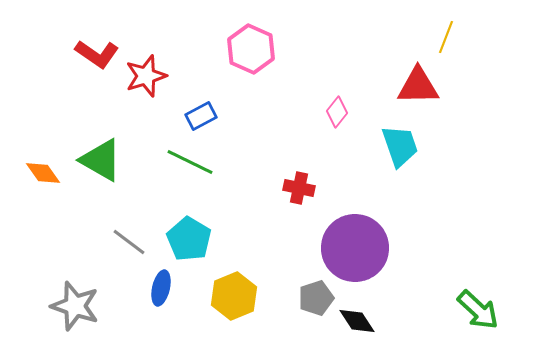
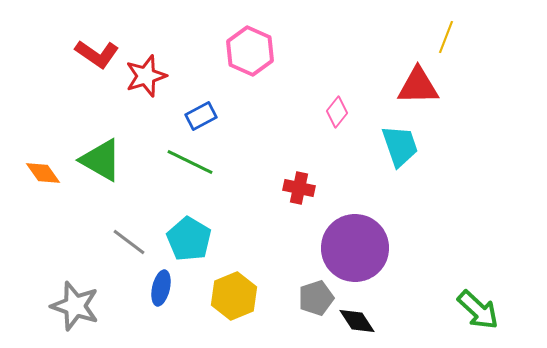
pink hexagon: moved 1 px left, 2 px down
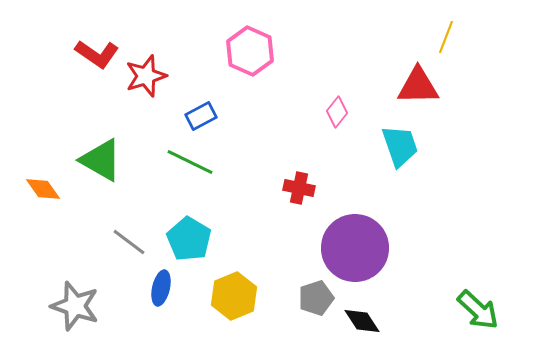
orange diamond: moved 16 px down
black diamond: moved 5 px right
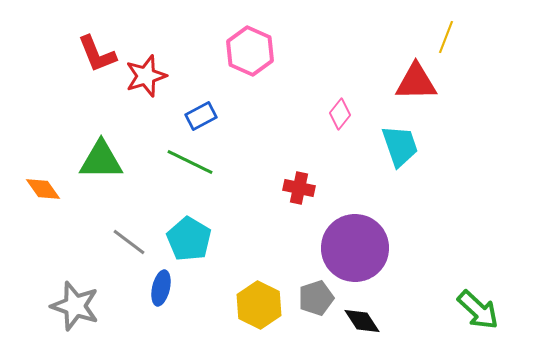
red L-shape: rotated 33 degrees clockwise
red triangle: moved 2 px left, 4 px up
pink diamond: moved 3 px right, 2 px down
green triangle: rotated 30 degrees counterclockwise
yellow hexagon: moved 25 px right, 9 px down; rotated 12 degrees counterclockwise
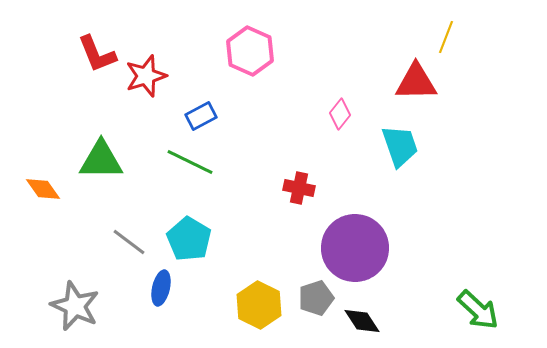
gray star: rotated 6 degrees clockwise
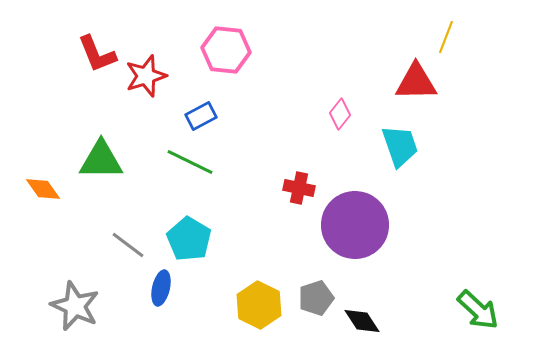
pink hexagon: moved 24 px left, 1 px up; rotated 18 degrees counterclockwise
gray line: moved 1 px left, 3 px down
purple circle: moved 23 px up
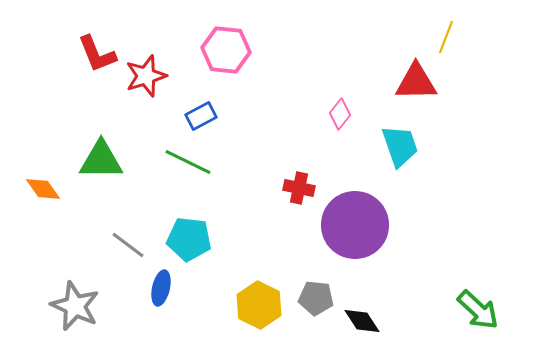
green line: moved 2 px left
cyan pentagon: rotated 24 degrees counterclockwise
gray pentagon: rotated 24 degrees clockwise
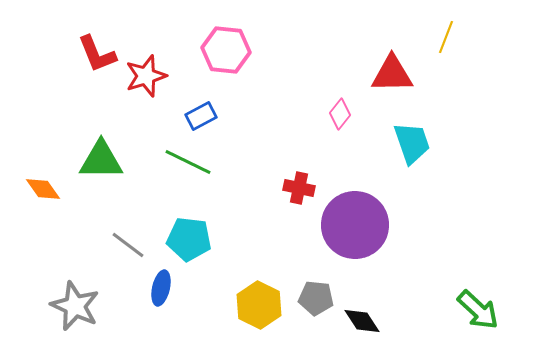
red triangle: moved 24 px left, 8 px up
cyan trapezoid: moved 12 px right, 3 px up
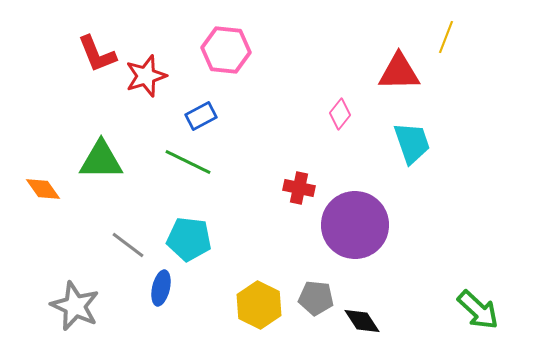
red triangle: moved 7 px right, 2 px up
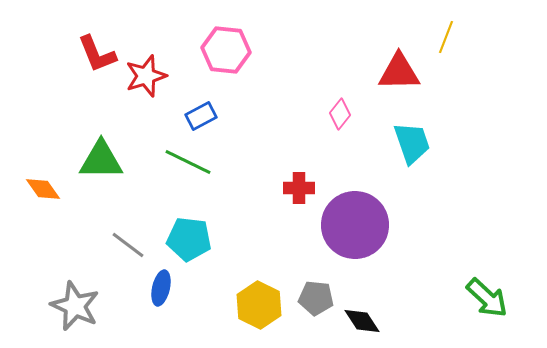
red cross: rotated 12 degrees counterclockwise
green arrow: moved 9 px right, 12 px up
